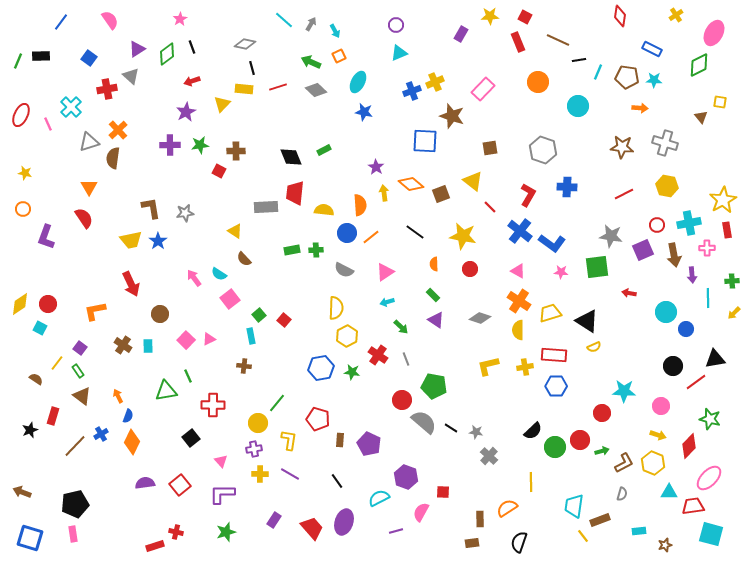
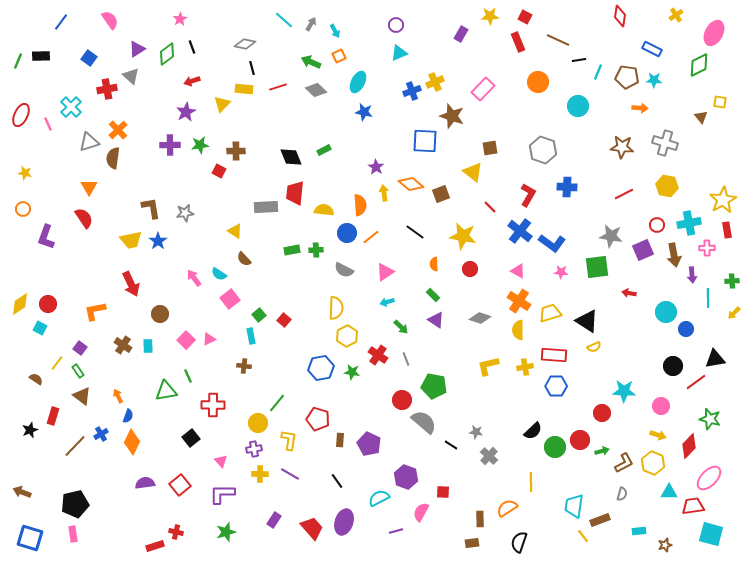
yellow triangle at (473, 181): moved 9 px up
black line at (451, 428): moved 17 px down
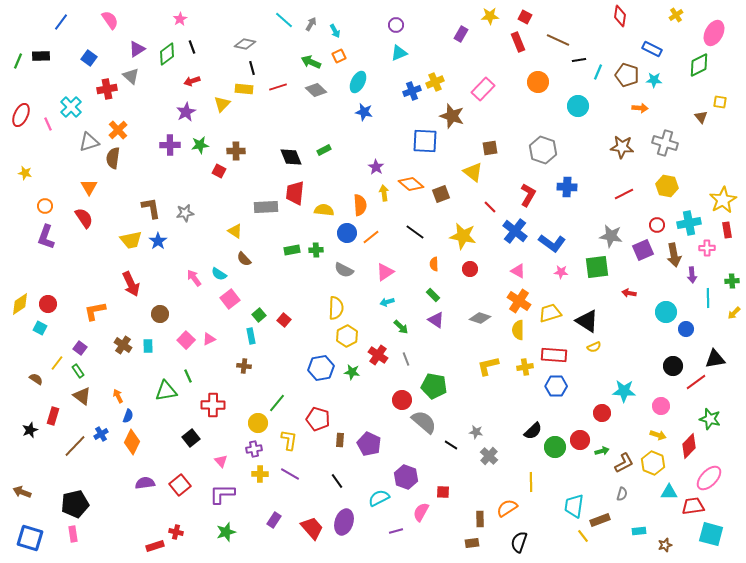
brown pentagon at (627, 77): moved 2 px up; rotated 10 degrees clockwise
orange circle at (23, 209): moved 22 px right, 3 px up
blue cross at (520, 231): moved 5 px left
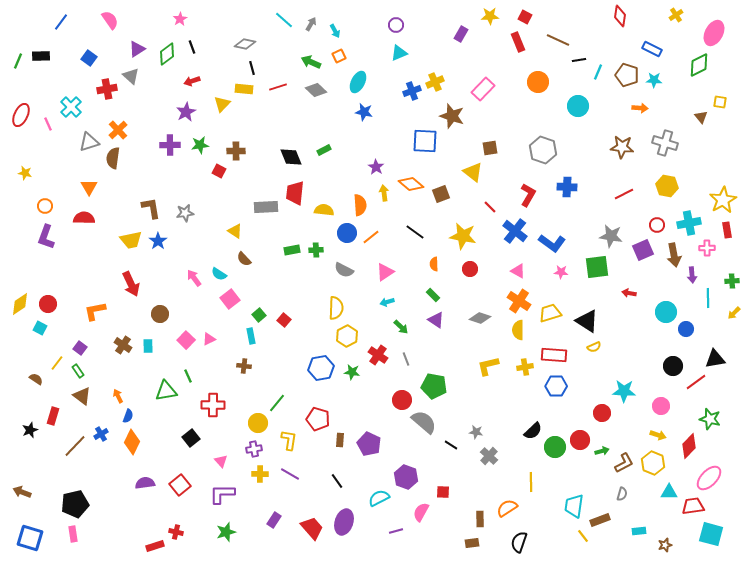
red semicircle at (84, 218): rotated 55 degrees counterclockwise
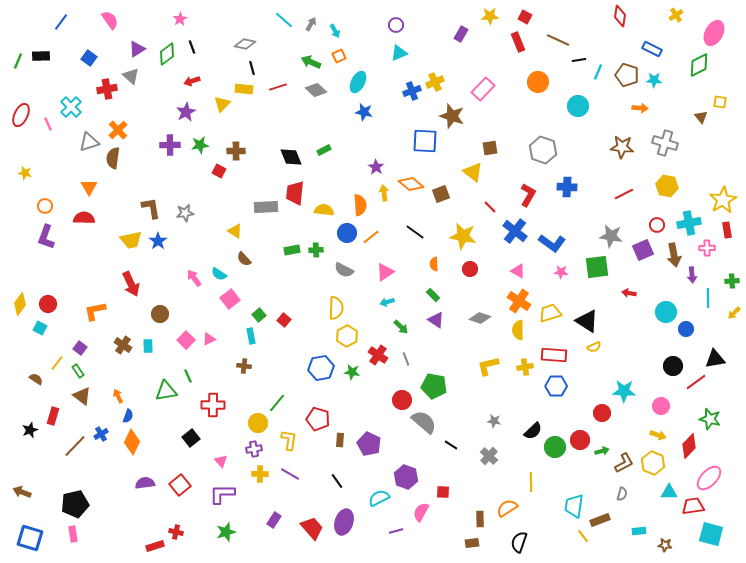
yellow diamond at (20, 304): rotated 20 degrees counterclockwise
gray star at (476, 432): moved 18 px right, 11 px up
brown star at (665, 545): rotated 24 degrees clockwise
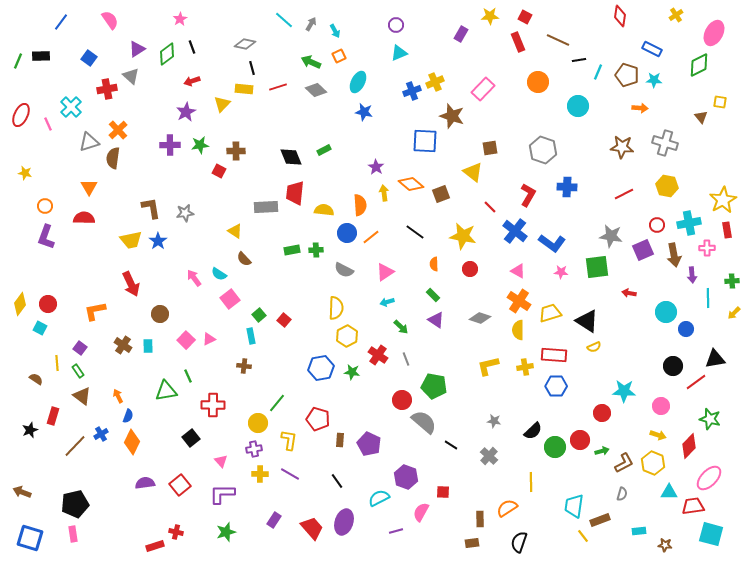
yellow line at (57, 363): rotated 42 degrees counterclockwise
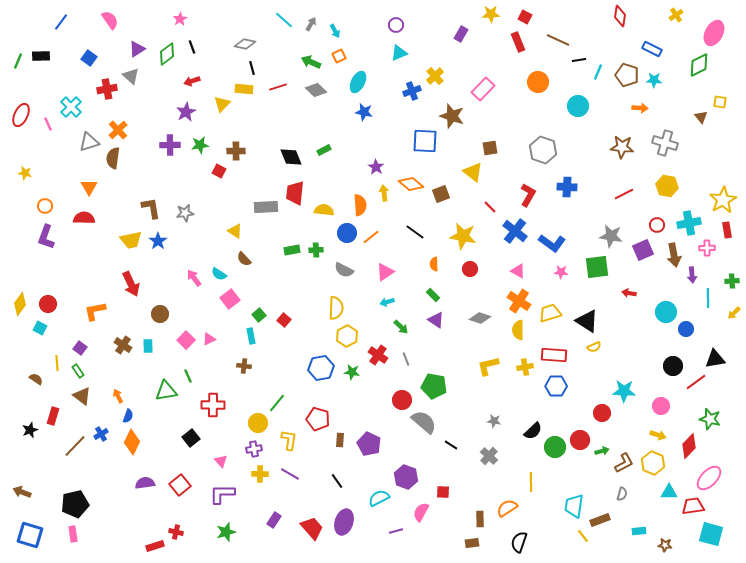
yellow star at (490, 16): moved 1 px right, 2 px up
yellow cross at (435, 82): moved 6 px up; rotated 18 degrees counterclockwise
blue square at (30, 538): moved 3 px up
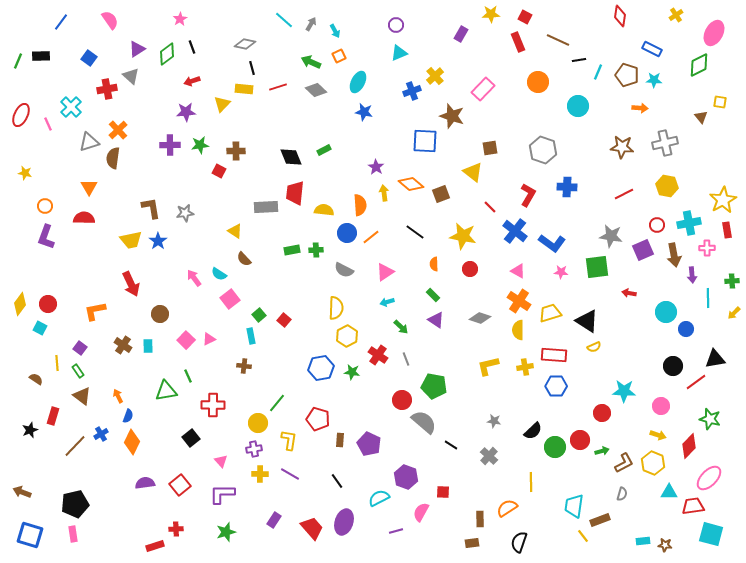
purple star at (186, 112): rotated 24 degrees clockwise
gray cross at (665, 143): rotated 30 degrees counterclockwise
cyan rectangle at (639, 531): moved 4 px right, 10 px down
red cross at (176, 532): moved 3 px up; rotated 16 degrees counterclockwise
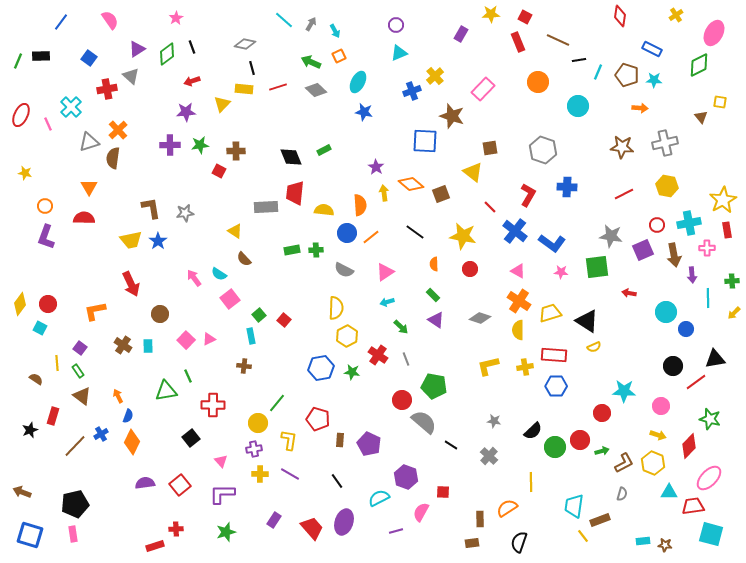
pink star at (180, 19): moved 4 px left, 1 px up
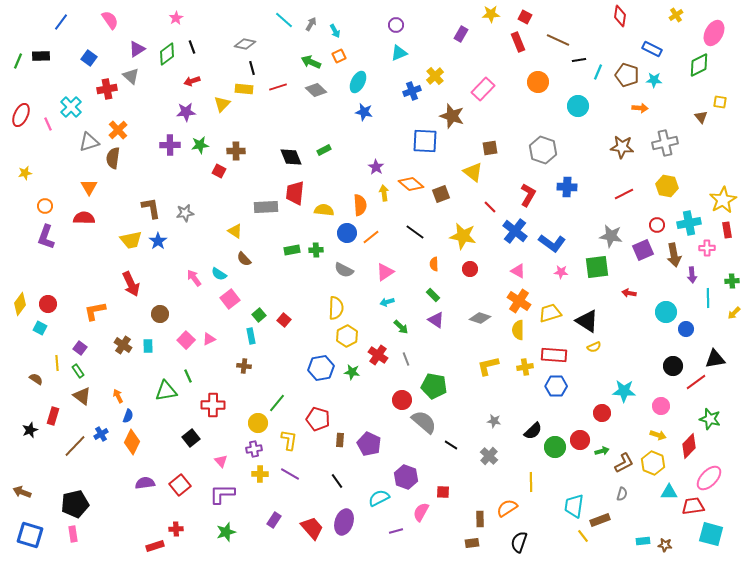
yellow star at (25, 173): rotated 24 degrees counterclockwise
